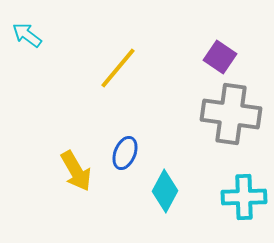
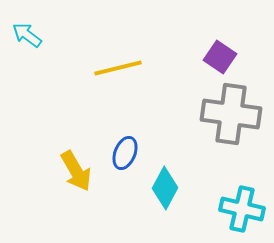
yellow line: rotated 36 degrees clockwise
cyan diamond: moved 3 px up
cyan cross: moved 2 px left, 12 px down; rotated 15 degrees clockwise
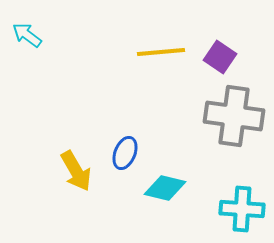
yellow line: moved 43 px right, 16 px up; rotated 9 degrees clockwise
gray cross: moved 3 px right, 2 px down
cyan diamond: rotated 75 degrees clockwise
cyan cross: rotated 9 degrees counterclockwise
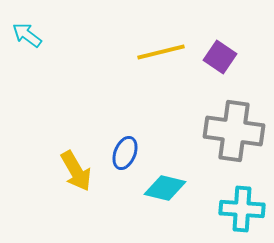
yellow line: rotated 9 degrees counterclockwise
gray cross: moved 15 px down
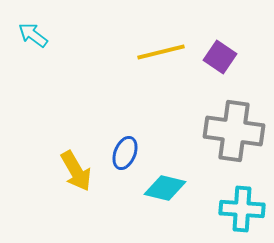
cyan arrow: moved 6 px right
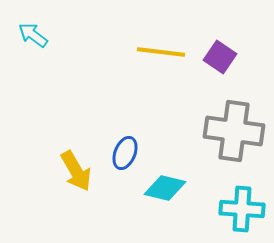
yellow line: rotated 21 degrees clockwise
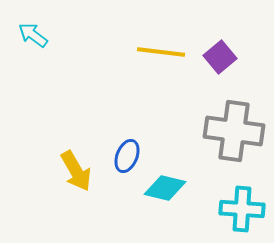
purple square: rotated 16 degrees clockwise
blue ellipse: moved 2 px right, 3 px down
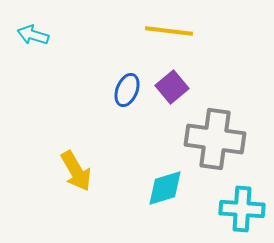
cyan arrow: rotated 20 degrees counterclockwise
yellow line: moved 8 px right, 21 px up
purple square: moved 48 px left, 30 px down
gray cross: moved 19 px left, 8 px down
blue ellipse: moved 66 px up
cyan diamond: rotated 30 degrees counterclockwise
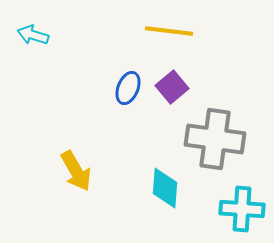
blue ellipse: moved 1 px right, 2 px up
cyan diamond: rotated 69 degrees counterclockwise
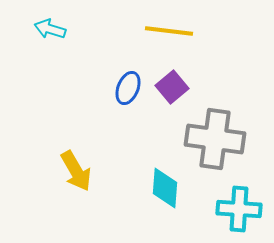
cyan arrow: moved 17 px right, 6 px up
cyan cross: moved 3 px left
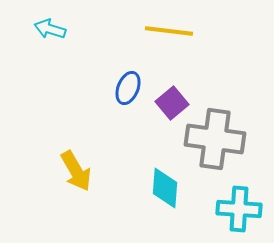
purple square: moved 16 px down
